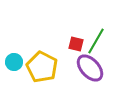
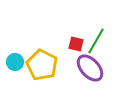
cyan circle: moved 1 px right
yellow pentagon: moved 2 px up
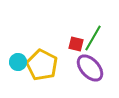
green line: moved 3 px left, 3 px up
cyan circle: moved 3 px right
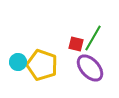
yellow pentagon: rotated 8 degrees counterclockwise
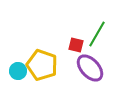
green line: moved 4 px right, 4 px up
red square: moved 1 px down
cyan circle: moved 9 px down
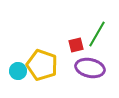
red square: rotated 28 degrees counterclockwise
purple ellipse: rotated 36 degrees counterclockwise
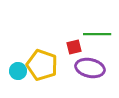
green line: rotated 60 degrees clockwise
red square: moved 2 px left, 2 px down
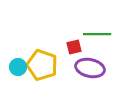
cyan circle: moved 4 px up
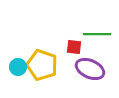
red square: rotated 21 degrees clockwise
purple ellipse: moved 1 px down; rotated 12 degrees clockwise
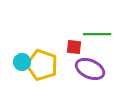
cyan circle: moved 4 px right, 5 px up
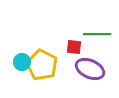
yellow pentagon: rotated 8 degrees clockwise
